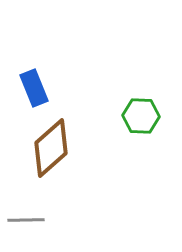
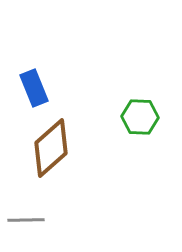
green hexagon: moved 1 px left, 1 px down
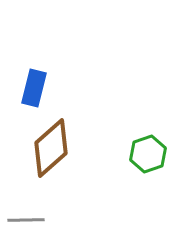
blue rectangle: rotated 36 degrees clockwise
green hexagon: moved 8 px right, 37 px down; rotated 21 degrees counterclockwise
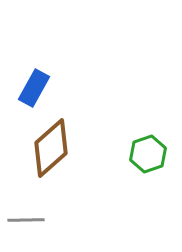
blue rectangle: rotated 15 degrees clockwise
